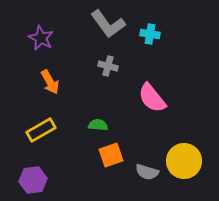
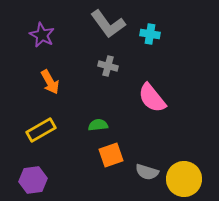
purple star: moved 1 px right, 3 px up
green semicircle: rotated 12 degrees counterclockwise
yellow circle: moved 18 px down
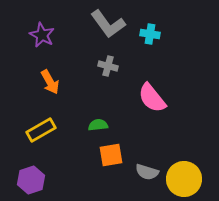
orange square: rotated 10 degrees clockwise
purple hexagon: moved 2 px left; rotated 12 degrees counterclockwise
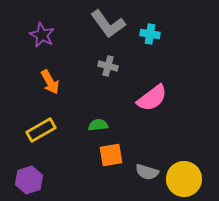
pink semicircle: rotated 88 degrees counterclockwise
purple hexagon: moved 2 px left
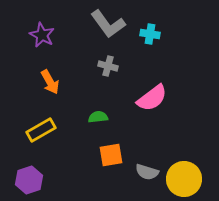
green semicircle: moved 8 px up
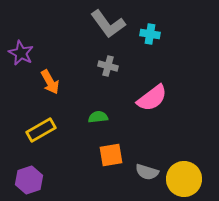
purple star: moved 21 px left, 18 px down
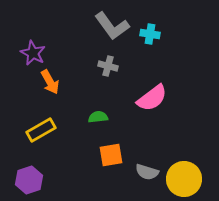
gray L-shape: moved 4 px right, 2 px down
purple star: moved 12 px right
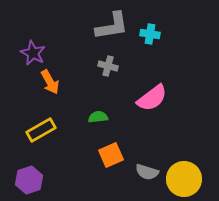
gray L-shape: rotated 63 degrees counterclockwise
orange square: rotated 15 degrees counterclockwise
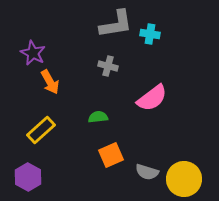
gray L-shape: moved 4 px right, 2 px up
yellow rectangle: rotated 12 degrees counterclockwise
purple hexagon: moved 1 px left, 3 px up; rotated 12 degrees counterclockwise
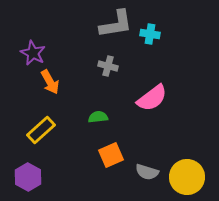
yellow circle: moved 3 px right, 2 px up
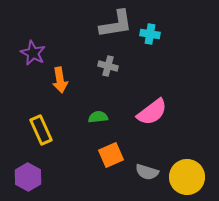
orange arrow: moved 10 px right, 2 px up; rotated 20 degrees clockwise
pink semicircle: moved 14 px down
yellow rectangle: rotated 72 degrees counterclockwise
